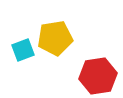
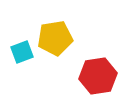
cyan square: moved 1 px left, 2 px down
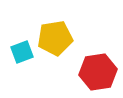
red hexagon: moved 4 px up
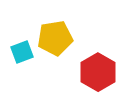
red hexagon: rotated 21 degrees counterclockwise
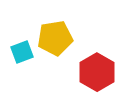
red hexagon: moved 1 px left
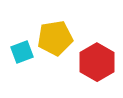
red hexagon: moved 10 px up
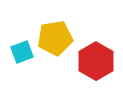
red hexagon: moved 1 px left, 1 px up
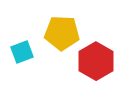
yellow pentagon: moved 7 px right, 5 px up; rotated 12 degrees clockwise
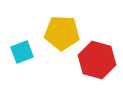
red hexagon: moved 1 px right, 1 px up; rotated 15 degrees counterclockwise
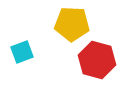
yellow pentagon: moved 10 px right, 9 px up
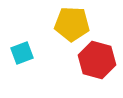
cyan square: moved 1 px down
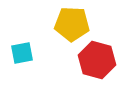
cyan square: rotated 10 degrees clockwise
